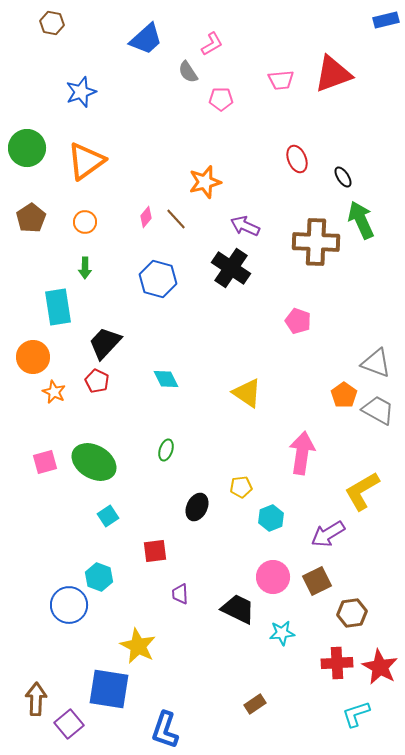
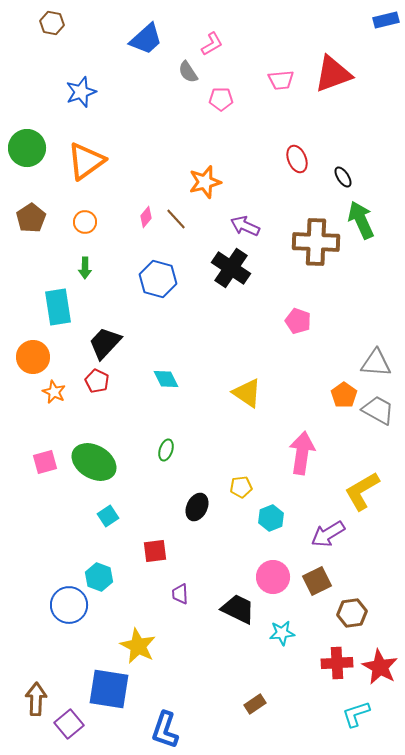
gray triangle at (376, 363): rotated 16 degrees counterclockwise
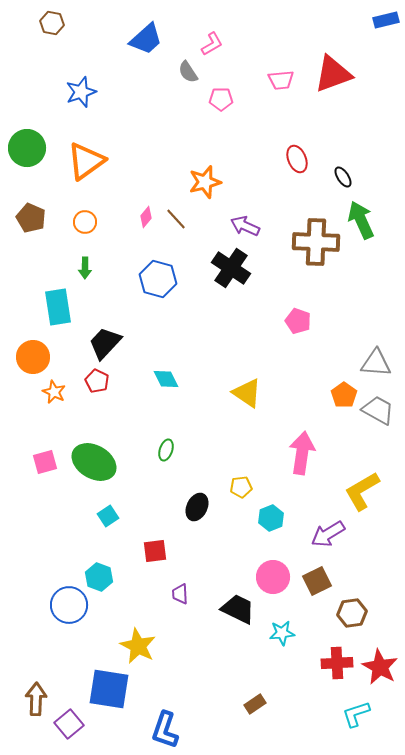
brown pentagon at (31, 218): rotated 16 degrees counterclockwise
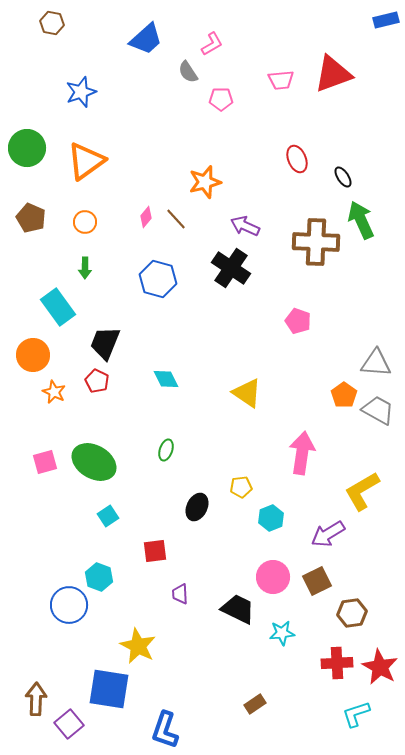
cyan rectangle at (58, 307): rotated 27 degrees counterclockwise
black trapezoid at (105, 343): rotated 21 degrees counterclockwise
orange circle at (33, 357): moved 2 px up
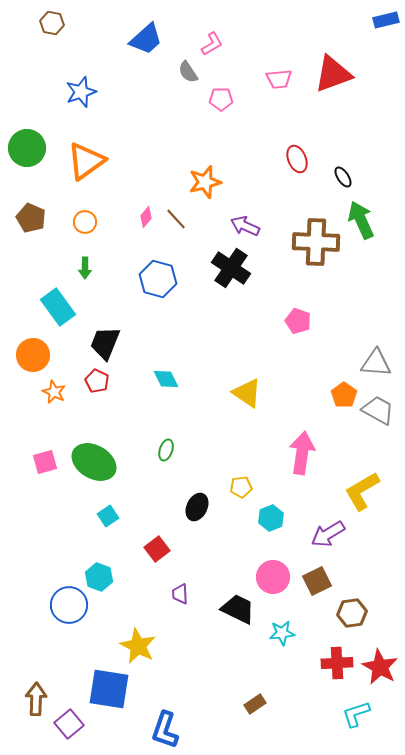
pink trapezoid at (281, 80): moved 2 px left, 1 px up
red square at (155, 551): moved 2 px right, 2 px up; rotated 30 degrees counterclockwise
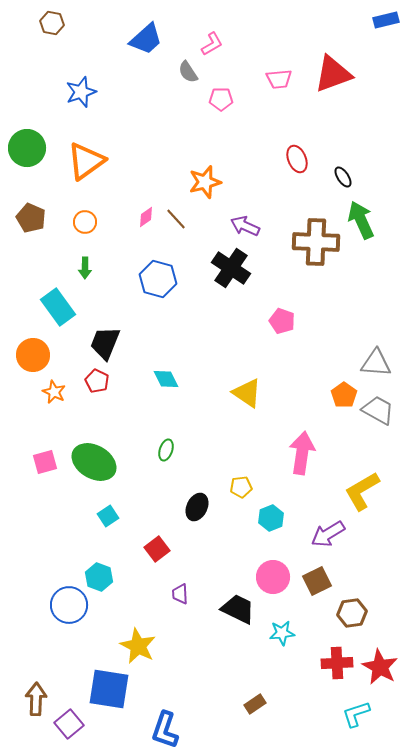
pink diamond at (146, 217): rotated 15 degrees clockwise
pink pentagon at (298, 321): moved 16 px left
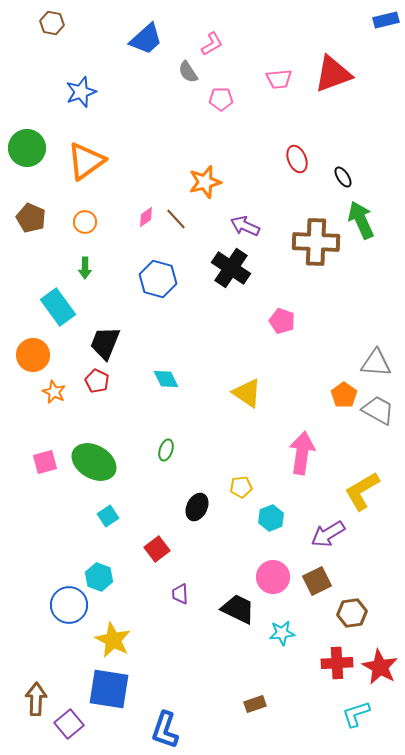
yellow star at (138, 646): moved 25 px left, 6 px up
brown rectangle at (255, 704): rotated 15 degrees clockwise
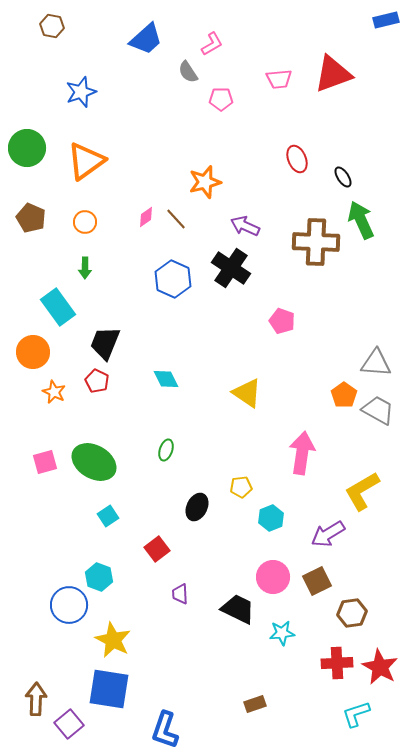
brown hexagon at (52, 23): moved 3 px down
blue hexagon at (158, 279): moved 15 px right; rotated 9 degrees clockwise
orange circle at (33, 355): moved 3 px up
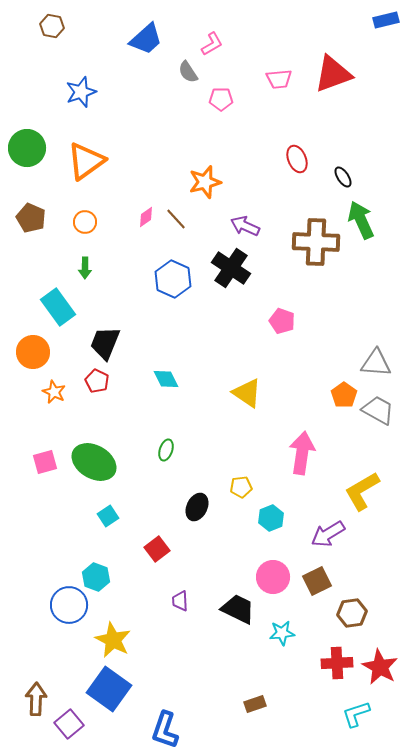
cyan hexagon at (99, 577): moved 3 px left
purple trapezoid at (180, 594): moved 7 px down
blue square at (109, 689): rotated 27 degrees clockwise
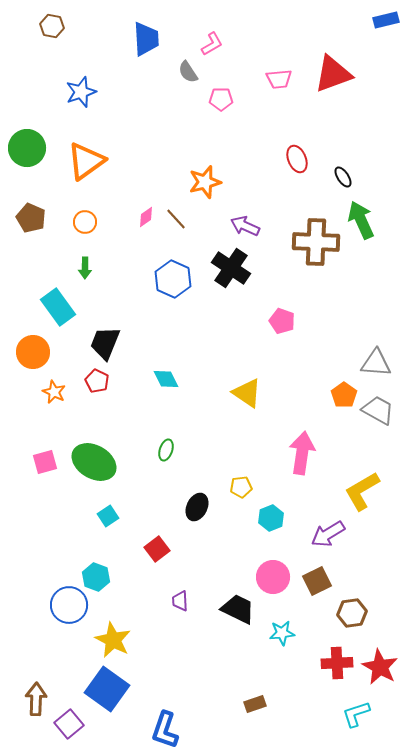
blue trapezoid at (146, 39): rotated 51 degrees counterclockwise
blue square at (109, 689): moved 2 px left
